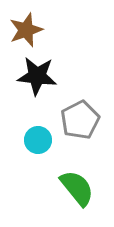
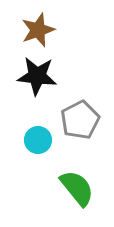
brown star: moved 12 px right
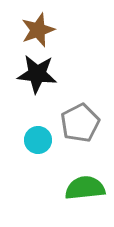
black star: moved 2 px up
gray pentagon: moved 3 px down
green semicircle: moved 8 px right; rotated 57 degrees counterclockwise
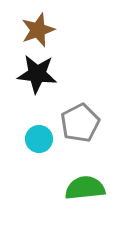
cyan circle: moved 1 px right, 1 px up
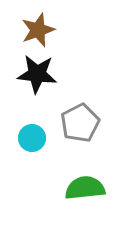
cyan circle: moved 7 px left, 1 px up
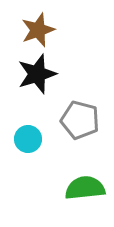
black star: rotated 24 degrees counterclockwise
gray pentagon: moved 3 px up; rotated 30 degrees counterclockwise
cyan circle: moved 4 px left, 1 px down
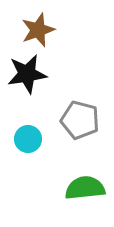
black star: moved 10 px left; rotated 9 degrees clockwise
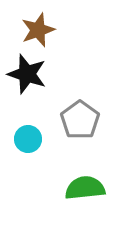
black star: rotated 27 degrees clockwise
gray pentagon: rotated 21 degrees clockwise
